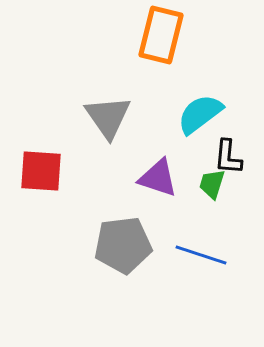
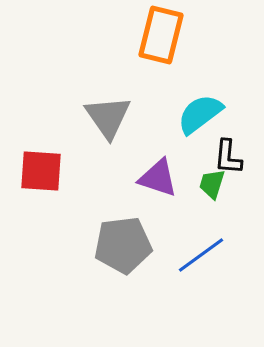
blue line: rotated 54 degrees counterclockwise
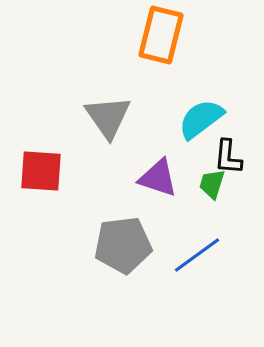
cyan semicircle: moved 1 px right, 5 px down
blue line: moved 4 px left
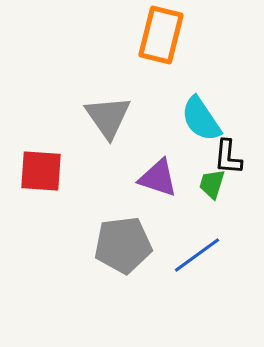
cyan semicircle: rotated 87 degrees counterclockwise
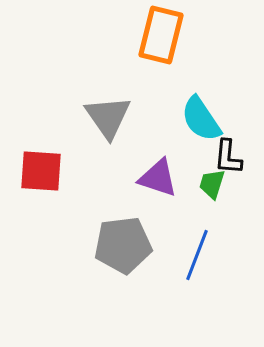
blue line: rotated 33 degrees counterclockwise
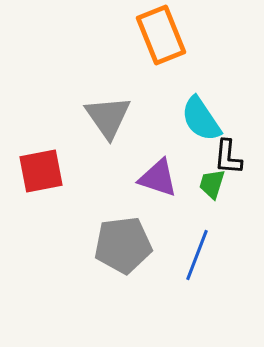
orange rectangle: rotated 36 degrees counterclockwise
red square: rotated 15 degrees counterclockwise
